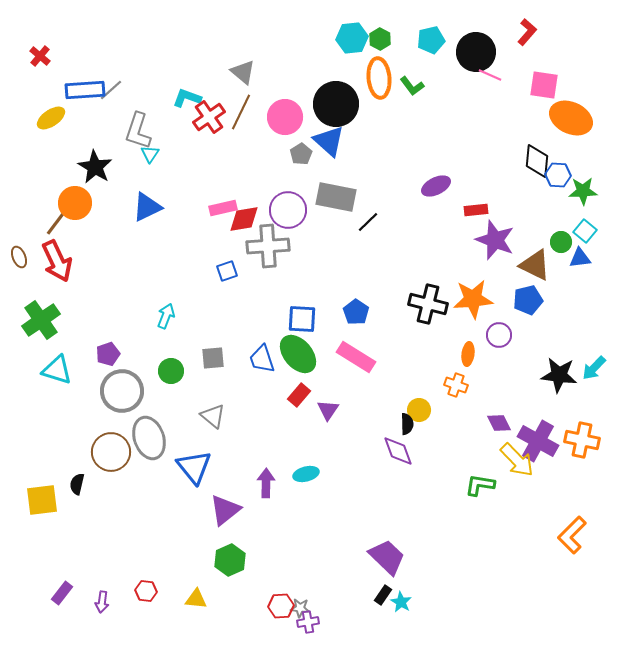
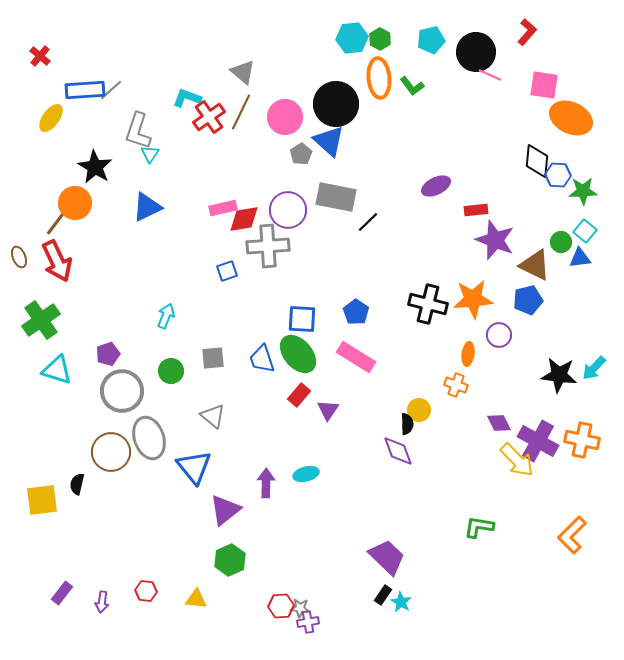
yellow ellipse at (51, 118): rotated 20 degrees counterclockwise
green L-shape at (480, 485): moved 1 px left, 42 px down
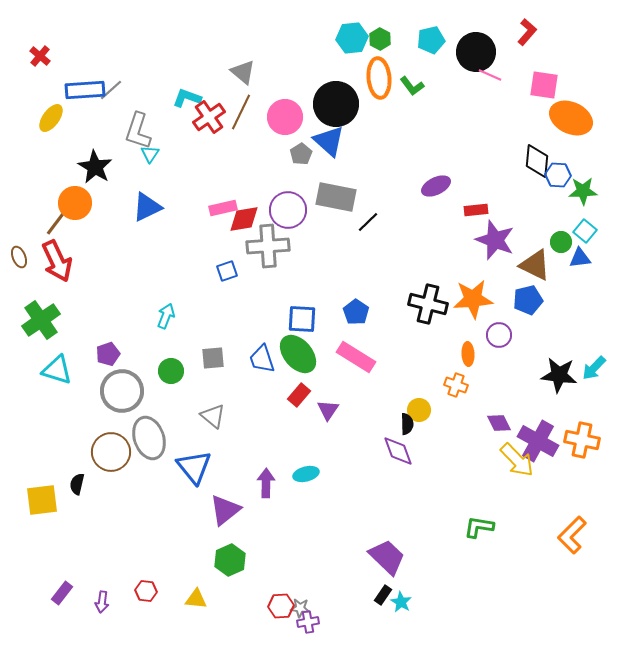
orange ellipse at (468, 354): rotated 10 degrees counterclockwise
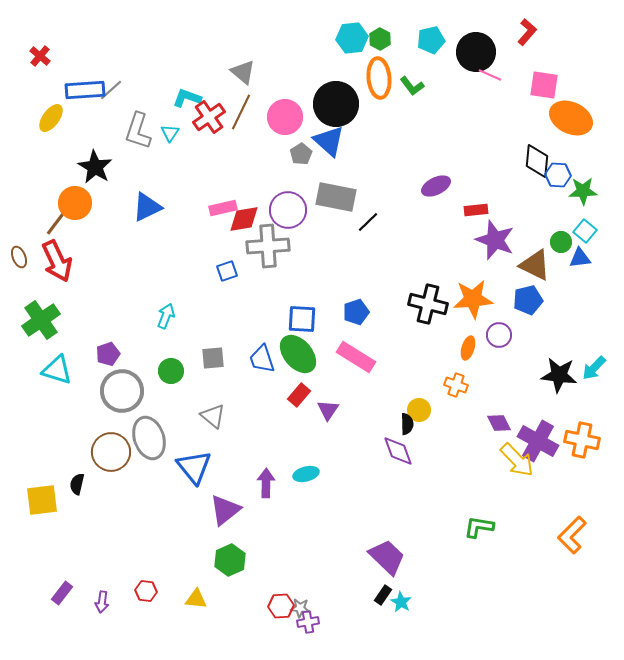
cyan triangle at (150, 154): moved 20 px right, 21 px up
blue pentagon at (356, 312): rotated 20 degrees clockwise
orange ellipse at (468, 354): moved 6 px up; rotated 20 degrees clockwise
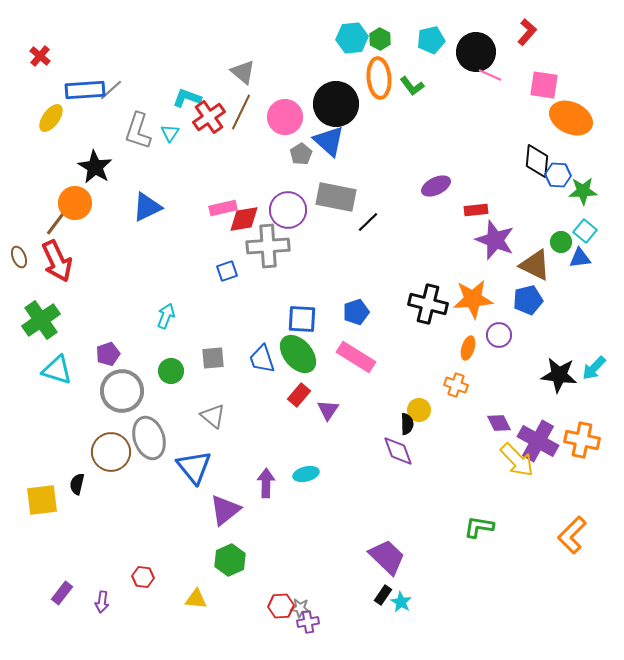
red hexagon at (146, 591): moved 3 px left, 14 px up
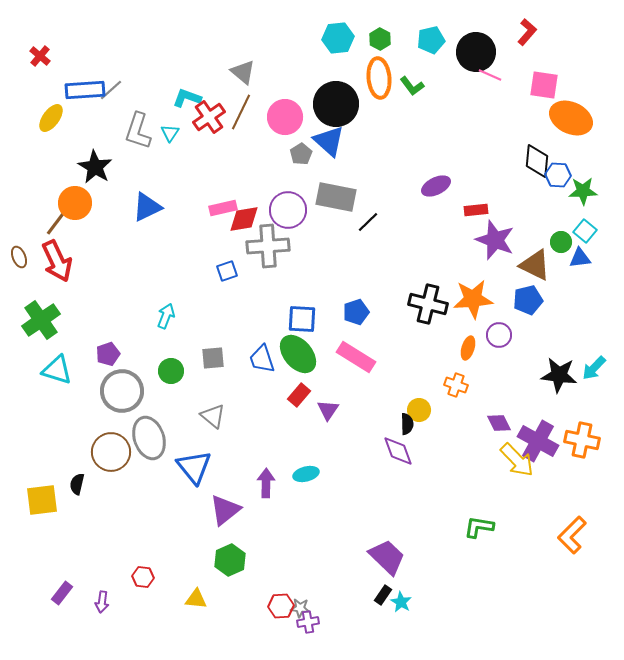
cyan hexagon at (352, 38): moved 14 px left
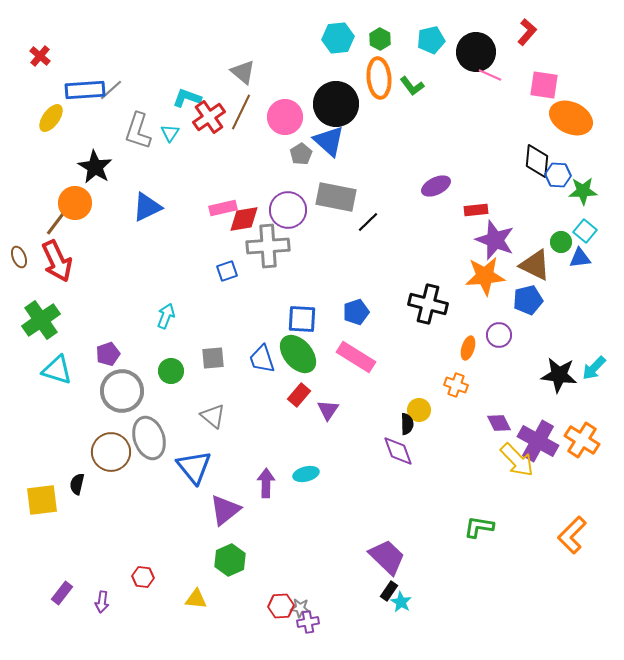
orange star at (473, 299): moved 12 px right, 23 px up
orange cross at (582, 440): rotated 20 degrees clockwise
black rectangle at (383, 595): moved 6 px right, 4 px up
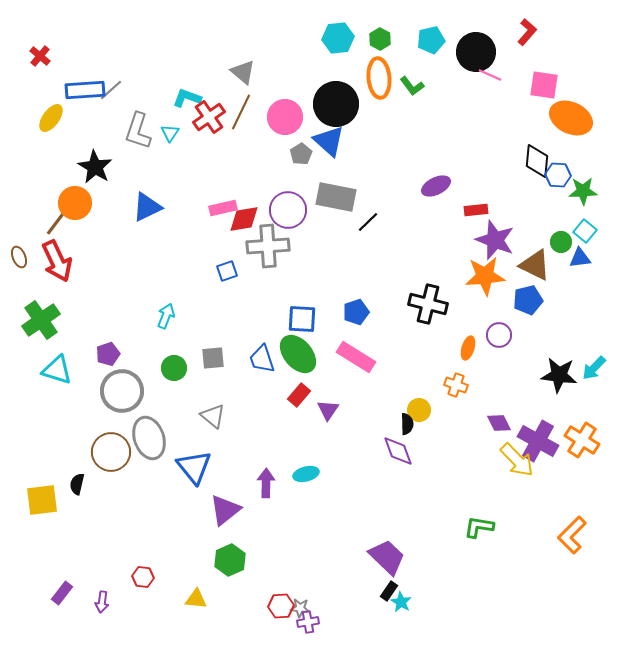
green circle at (171, 371): moved 3 px right, 3 px up
